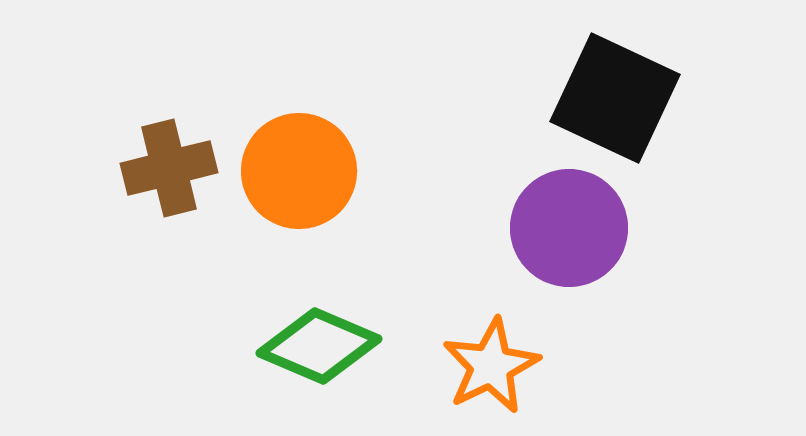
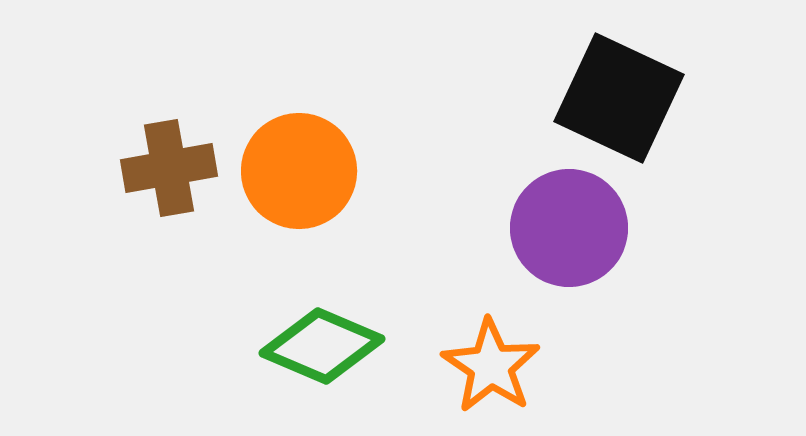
black square: moved 4 px right
brown cross: rotated 4 degrees clockwise
green diamond: moved 3 px right
orange star: rotated 12 degrees counterclockwise
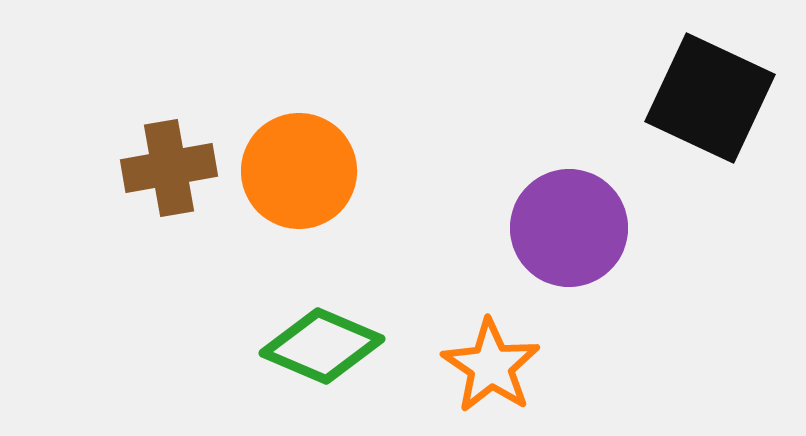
black square: moved 91 px right
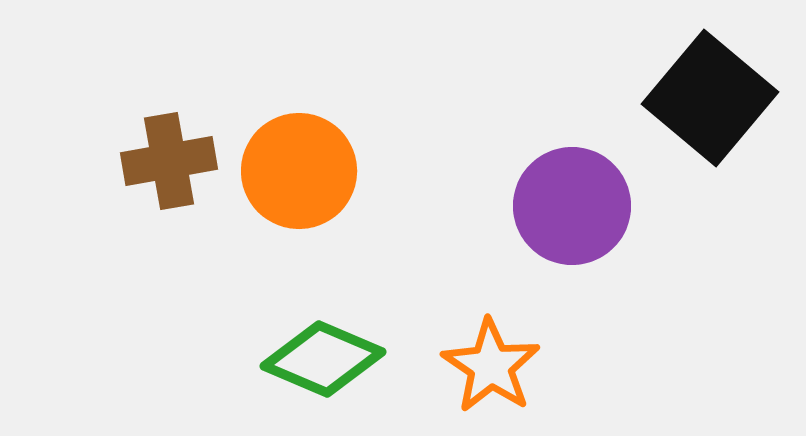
black square: rotated 15 degrees clockwise
brown cross: moved 7 px up
purple circle: moved 3 px right, 22 px up
green diamond: moved 1 px right, 13 px down
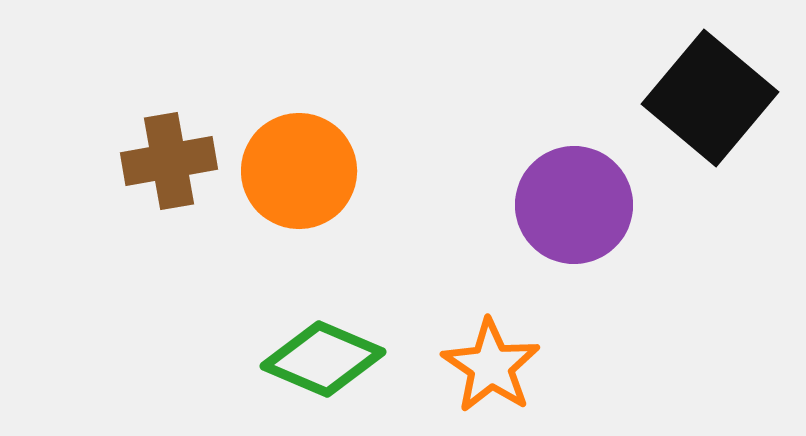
purple circle: moved 2 px right, 1 px up
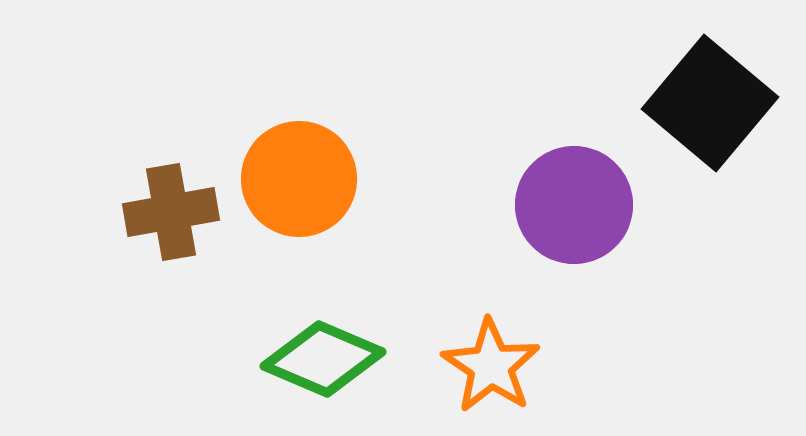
black square: moved 5 px down
brown cross: moved 2 px right, 51 px down
orange circle: moved 8 px down
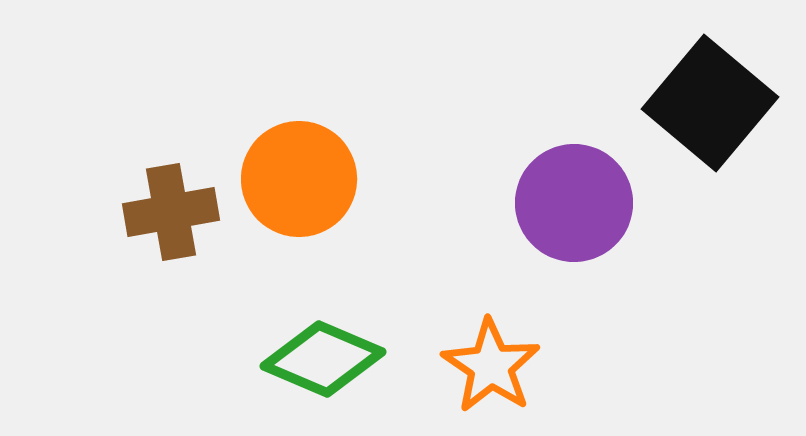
purple circle: moved 2 px up
